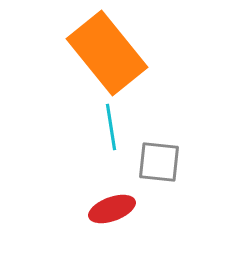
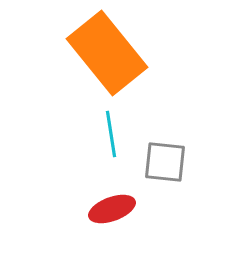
cyan line: moved 7 px down
gray square: moved 6 px right
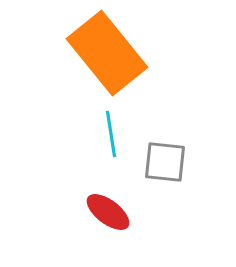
red ellipse: moved 4 px left, 3 px down; rotated 57 degrees clockwise
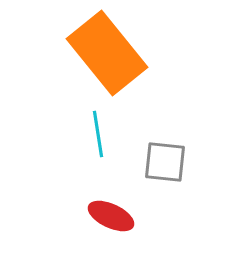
cyan line: moved 13 px left
red ellipse: moved 3 px right, 4 px down; rotated 12 degrees counterclockwise
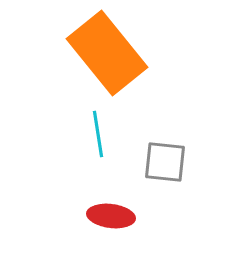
red ellipse: rotated 18 degrees counterclockwise
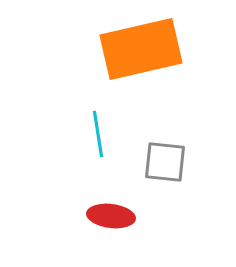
orange rectangle: moved 34 px right, 4 px up; rotated 64 degrees counterclockwise
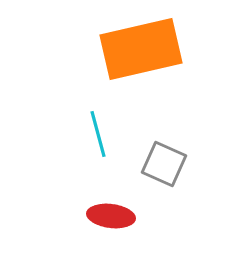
cyan line: rotated 6 degrees counterclockwise
gray square: moved 1 px left, 2 px down; rotated 18 degrees clockwise
